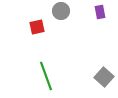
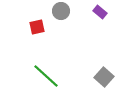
purple rectangle: rotated 40 degrees counterclockwise
green line: rotated 28 degrees counterclockwise
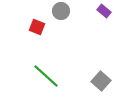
purple rectangle: moved 4 px right, 1 px up
red square: rotated 35 degrees clockwise
gray square: moved 3 px left, 4 px down
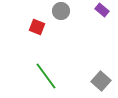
purple rectangle: moved 2 px left, 1 px up
green line: rotated 12 degrees clockwise
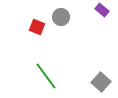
gray circle: moved 6 px down
gray square: moved 1 px down
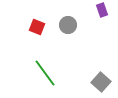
purple rectangle: rotated 32 degrees clockwise
gray circle: moved 7 px right, 8 px down
green line: moved 1 px left, 3 px up
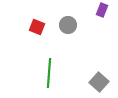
purple rectangle: rotated 40 degrees clockwise
green line: moved 4 px right; rotated 40 degrees clockwise
gray square: moved 2 px left
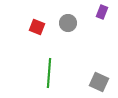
purple rectangle: moved 2 px down
gray circle: moved 2 px up
gray square: rotated 18 degrees counterclockwise
